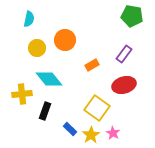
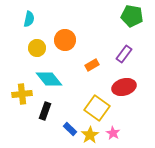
red ellipse: moved 2 px down
yellow star: moved 1 px left
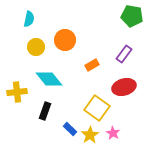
yellow circle: moved 1 px left, 1 px up
yellow cross: moved 5 px left, 2 px up
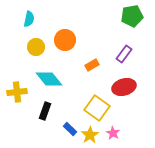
green pentagon: rotated 20 degrees counterclockwise
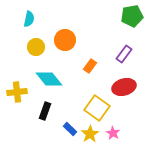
orange rectangle: moved 2 px left, 1 px down; rotated 24 degrees counterclockwise
yellow star: moved 1 px up
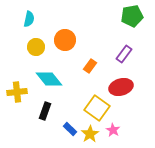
red ellipse: moved 3 px left
pink star: moved 3 px up
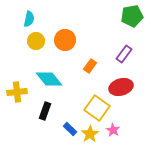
yellow circle: moved 6 px up
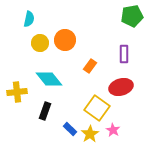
yellow circle: moved 4 px right, 2 px down
purple rectangle: rotated 36 degrees counterclockwise
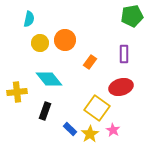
orange rectangle: moved 4 px up
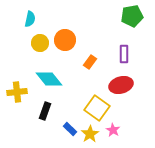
cyan semicircle: moved 1 px right
red ellipse: moved 2 px up
